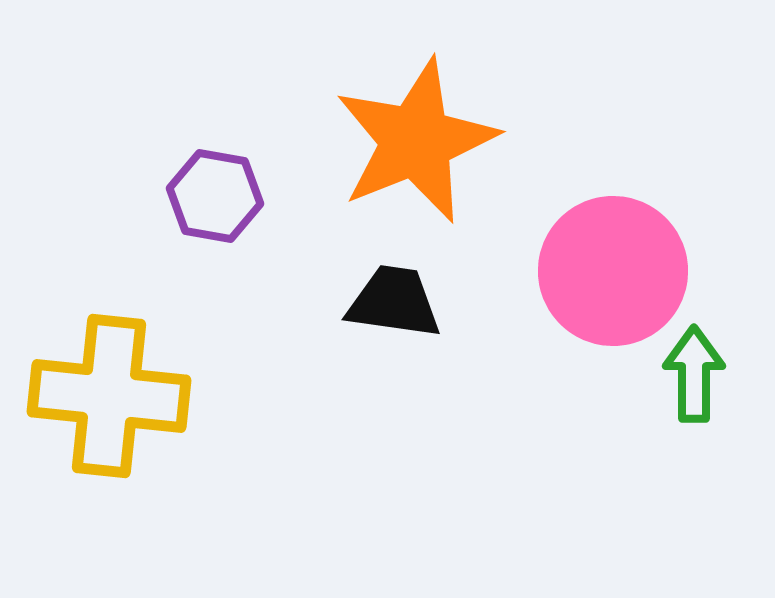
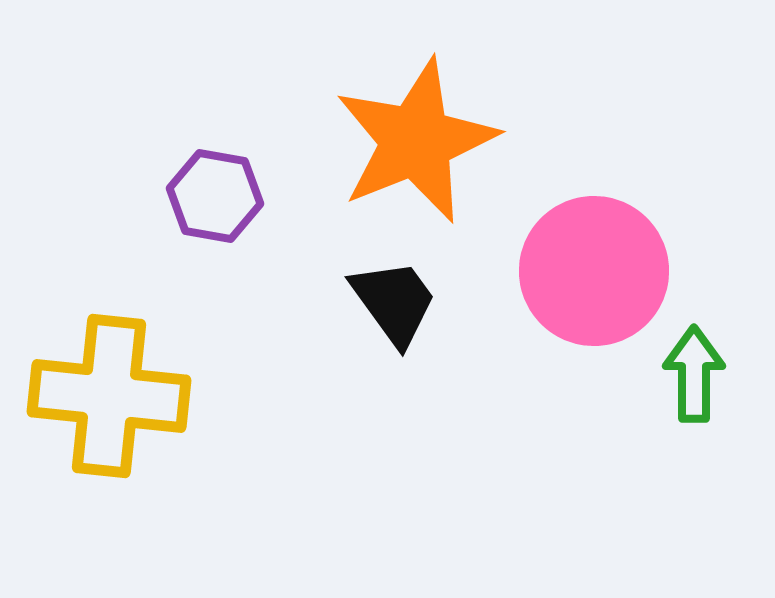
pink circle: moved 19 px left
black trapezoid: rotated 46 degrees clockwise
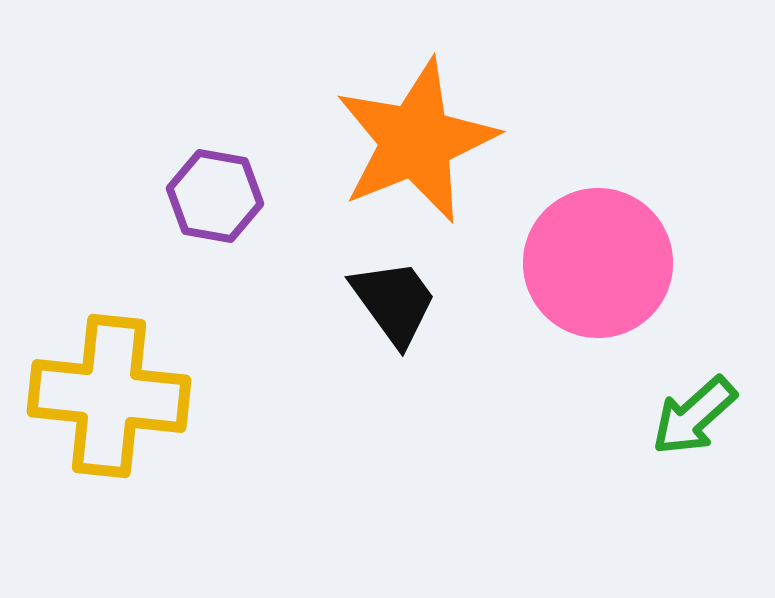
pink circle: moved 4 px right, 8 px up
green arrow: moved 42 px down; rotated 132 degrees counterclockwise
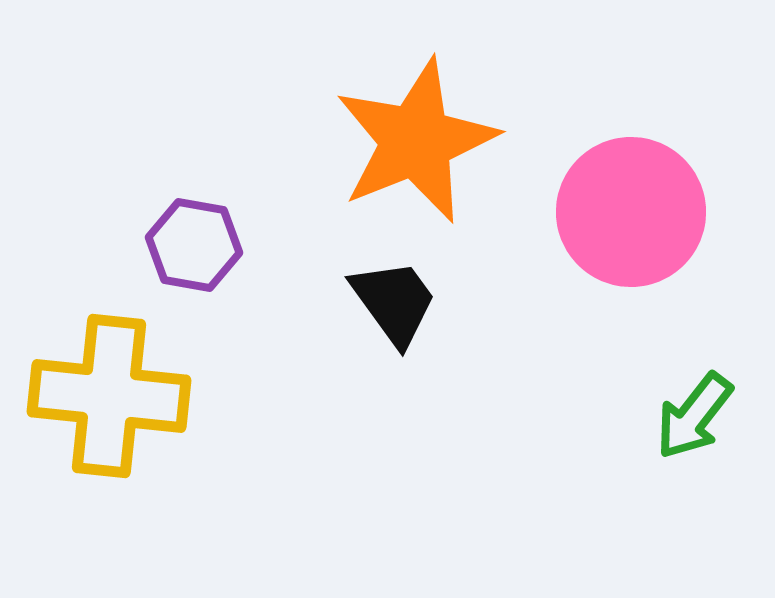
purple hexagon: moved 21 px left, 49 px down
pink circle: moved 33 px right, 51 px up
green arrow: rotated 10 degrees counterclockwise
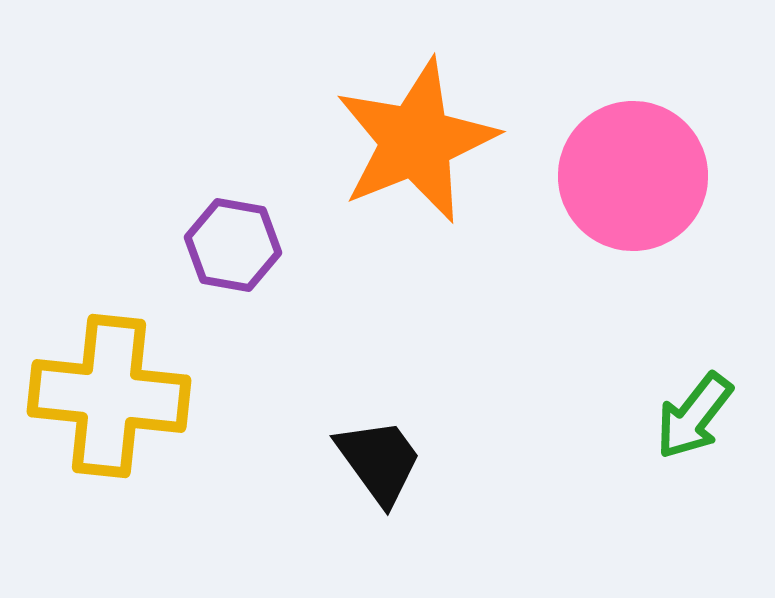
pink circle: moved 2 px right, 36 px up
purple hexagon: moved 39 px right
black trapezoid: moved 15 px left, 159 px down
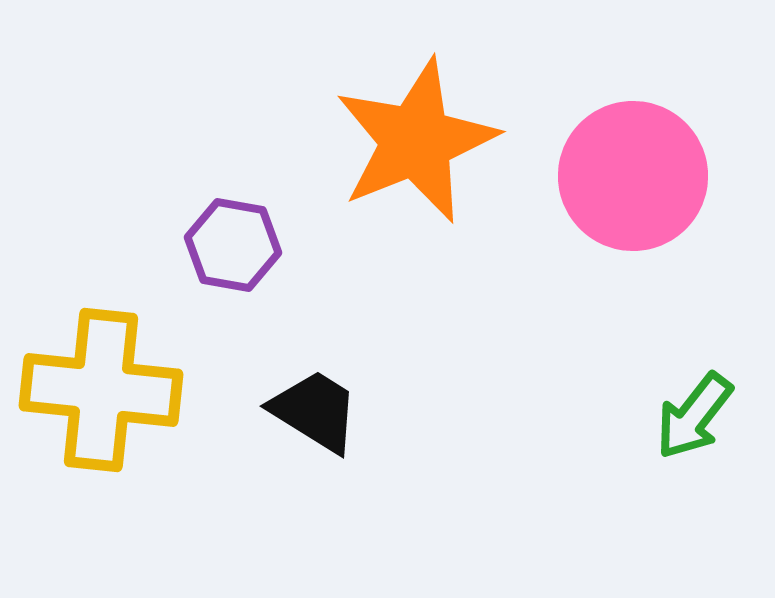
yellow cross: moved 8 px left, 6 px up
black trapezoid: moved 64 px left, 50 px up; rotated 22 degrees counterclockwise
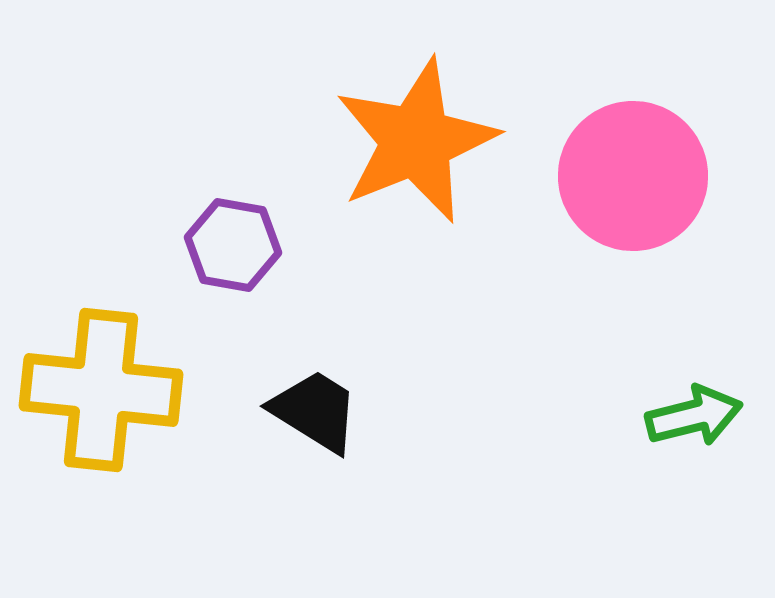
green arrow: rotated 142 degrees counterclockwise
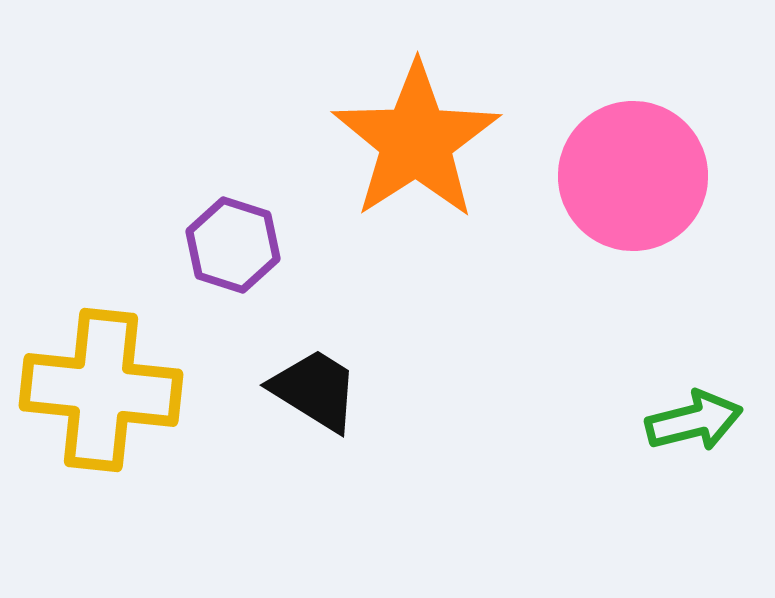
orange star: rotated 11 degrees counterclockwise
purple hexagon: rotated 8 degrees clockwise
black trapezoid: moved 21 px up
green arrow: moved 5 px down
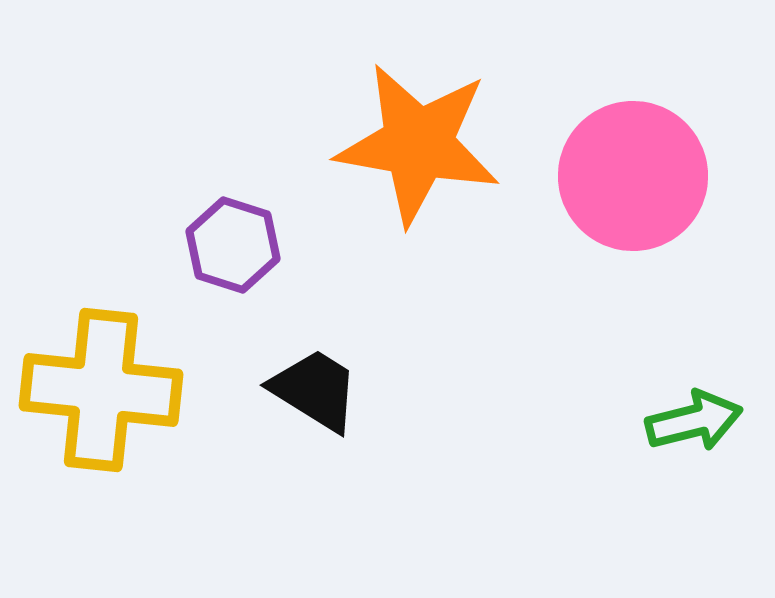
orange star: moved 2 px right, 3 px down; rotated 29 degrees counterclockwise
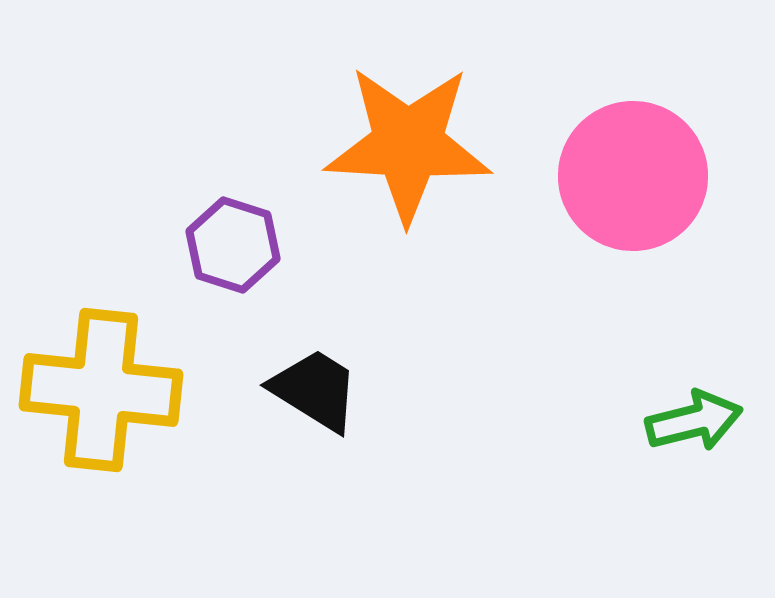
orange star: moved 10 px left; rotated 7 degrees counterclockwise
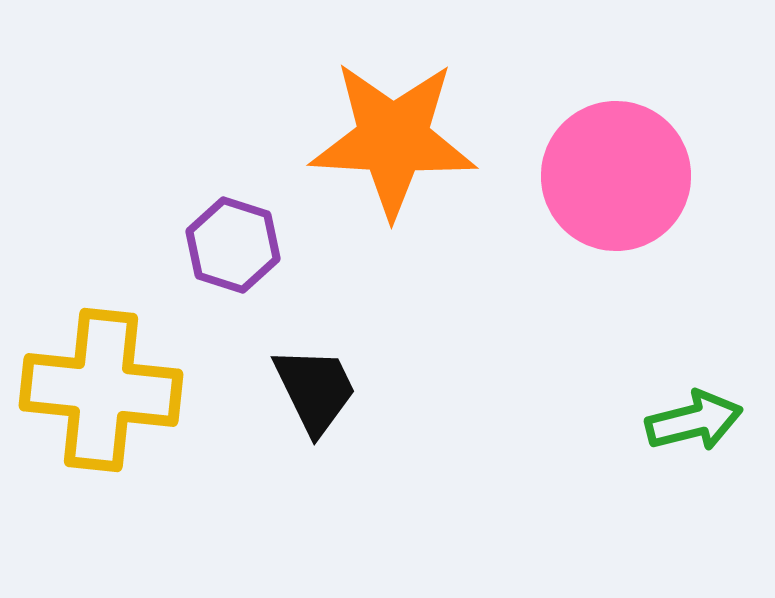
orange star: moved 15 px left, 5 px up
pink circle: moved 17 px left
black trapezoid: rotated 32 degrees clockwise
